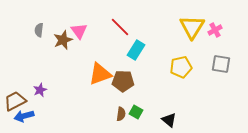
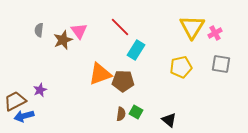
pink cross: moved 3 px down
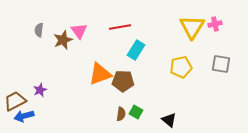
red line: rotated 55 degrees counterclockwise
pink cross: moved 9 px up; rotated 16 degrees clockwise
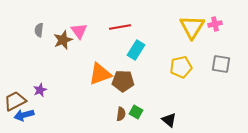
blue arrow: moved 1 px up
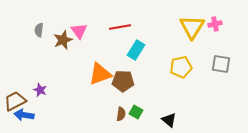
purple star: rotated 24 degrees counterclockwise
blue arrow: rotated 24 degrees clockwise
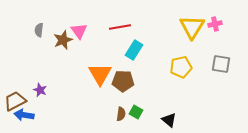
cyan rectangle: moved 2 px left
orange triangle: rotated 40 degrees counterclockwise
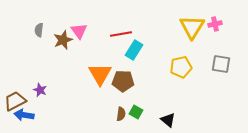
red line: moved 1 px right, 7 px down
black triangle: moved 1 px left
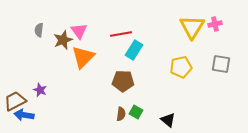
orange triangle: moved 17 px left, 17 px up; rotated 15 degrees clockwise
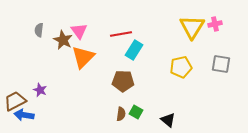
brown star: rotated 24 degrees counterclockwise
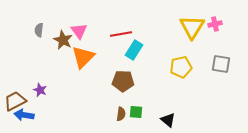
green square: rotated 24 degrees counterclockwise
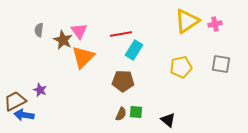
yellow triangle: moved 5 px left, 6 px up; rotated 24 degrees clockwise
brown semicircle: rotated 16 degrees clockwise
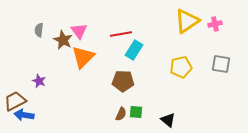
purple star: moved 1 px left, 9 px up
